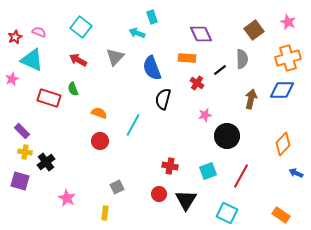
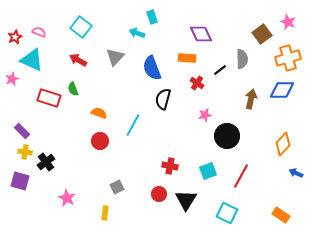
brown square at (254, 30): moved 8 px right, 4 px down
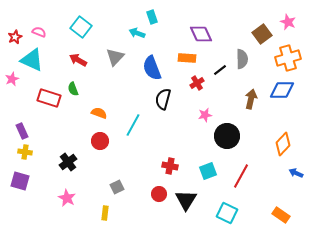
red cross at (197, 83): rotated 24 degrees clockwise
purple rectangle at (22, 131): rotated 21 degrees clockwise
black cross at (46, 162): moved 22 px right
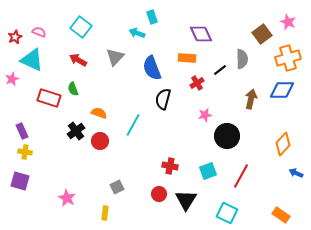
black cross at (68, 162): moved 8 px right, 31 px up
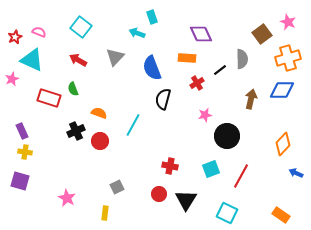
black cross at (76, 131): rotated 12 degrees clockwise
cyan square at (208, 171): moved 3 px right, 2 px up
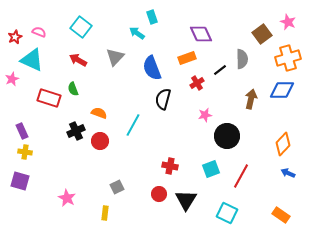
cyan arrow at (137, 33): rotated 14 degrees clockwise
orange rectangle at (187, 58): rotated 24 degrees counterclockwise
blue arrow at (296, 173): moved 8 px left
